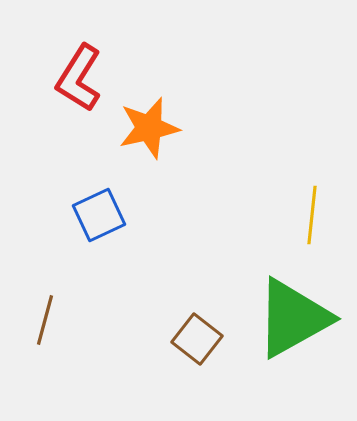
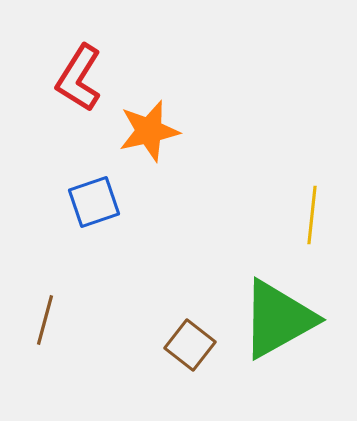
orange star: moved 3 px down
blue square: moved 5 px left, 13 px up; rotated 6 degrees clockwise
green triangle: moved 15 px left, 1 px down
brown square: moved 7 px left, 6 px down
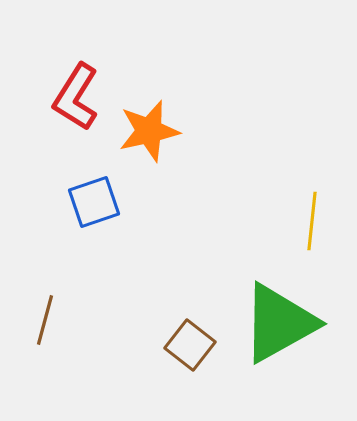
red L-shape: moved 3 px left, 19 px down
yellow line: moved 6 px down
green triangle: moved 1 px right, 4 px down
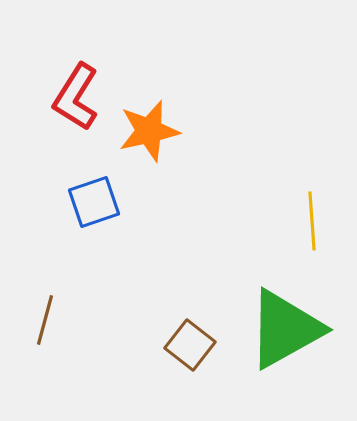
yellow line: rotated 10 degrees counterclockwise
green triangle: moved 6 px right, 6 px down
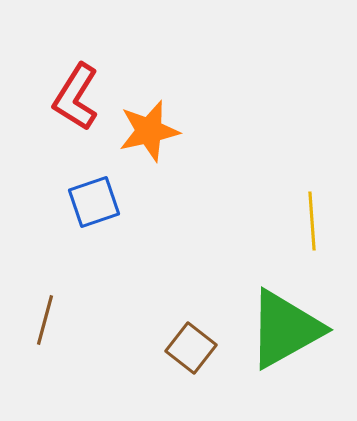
brown square: moved 1 px right, 3 px down
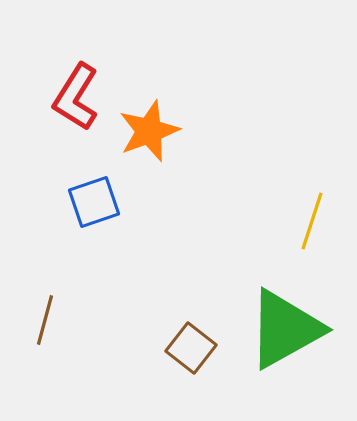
orange star: rotated 8 degrees counterclockwise
yellow line: rotated 22 degrees clockwise
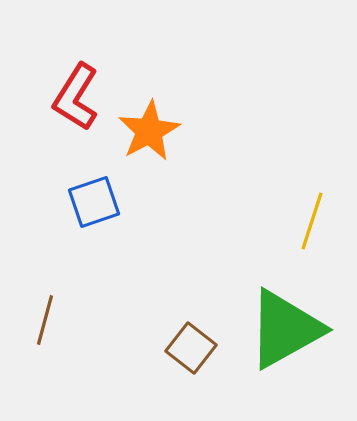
orange star: rotated 8 degrees counterclockwise
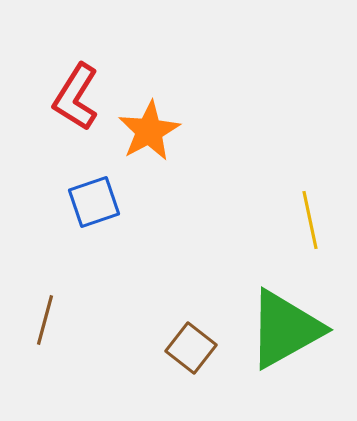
yellow line: moved 2 px left, 1 px up; rotated 30 degrees counterclockwise
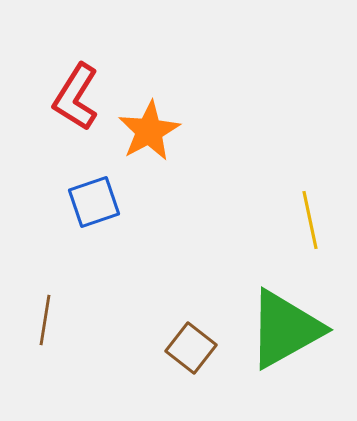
brown line: rotated 6 degrees counterclockwise
